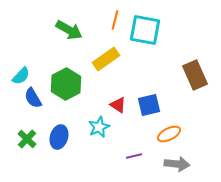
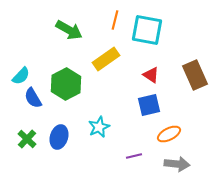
cyan square: moved 2 px right
red triangle: moved 33 px right, 30 px up
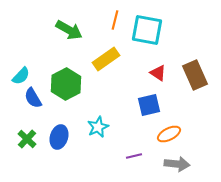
red triangle: moved 7 px right, 2 px up
cyan star: moved 1 px left
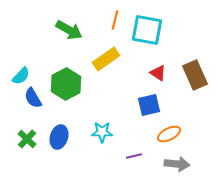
cyan star: moved 4 px right, 5 px down; rotated 25 degrees clockwise
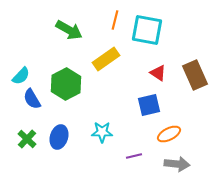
blue semicircle: moved 1 px left, 1 px down
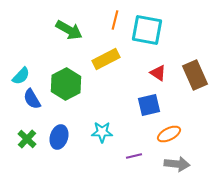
yellow rectangle: rotated 8 degrees clockwise
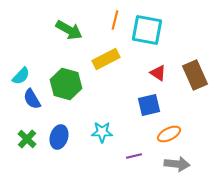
green hexagon: rotated 16 degrees counterclockwise
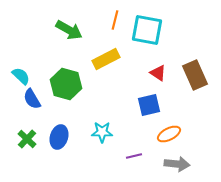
cyan semicircle: rotated 90 degrees counterclockwise
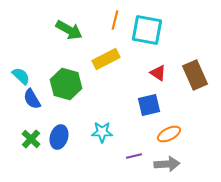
green cross: moved 4 px right
gray arrow: moved 10 px left; rotated 10 degrees counterclockwise
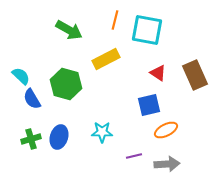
orange ellipse: moved 3 px left, 4 px up
green cross: rotated 30 degrees clockwise
